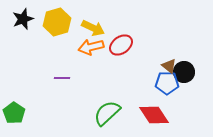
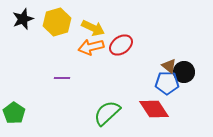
red diamond: moved 6 px up
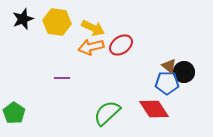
yellow hexagon: rotated 24 degrees clockwise
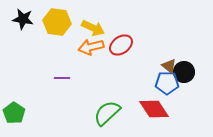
black star: rotated 30 degrees clockwise
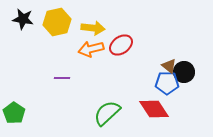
yellow hexagon: rotated 20 degrees counterclockwise
yellow arrow: rotated 20 degrees counterclockwise
orange arrow: moved 2 px down
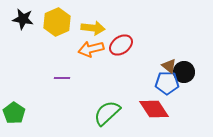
yellow hexagon: rotated 12 degrees counterclockwise
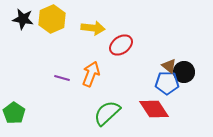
yellow hexagon: moved 5 px left, 3 px up
orange arrow: moved 25 px down; rotated 125 degrees clockwise
purple line: rotated 14 degrees clockwise
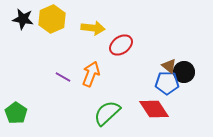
purple line: moved 1 px right, 1 px up; rotated 14 degrees clockwise
green pentagon: moved 2 px right
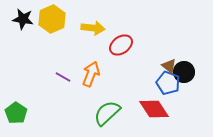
blue pentagon: moved 1 px right; rotated 20 degrees clockwise
